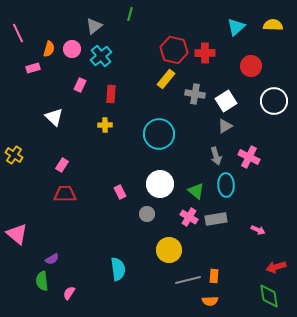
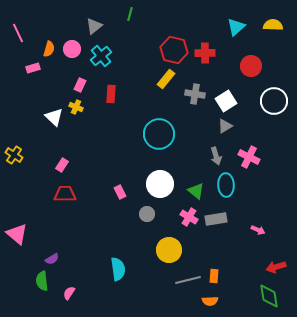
yellow cross at (105, 125): moved 29 px left, 18 px up; rotated 24 degrees clockwise
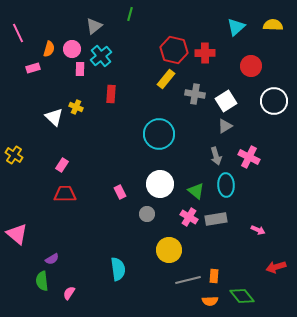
pink rectangle at (80, 85): moved 16 px up; rotated 24 degrees counterclockwise
green diamond at (269, 296): moved 27 px left; rotated 30 degrees counterclockwise
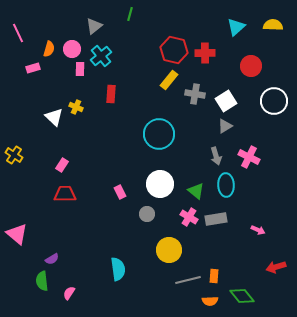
yellow rectangle at (166, 79): moved 3 px right, 1 px down
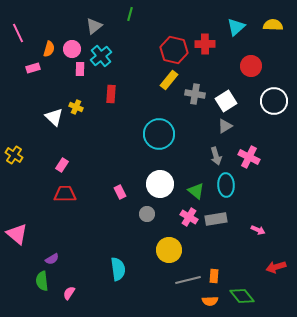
red cross at (205, 53): moved 9 px up
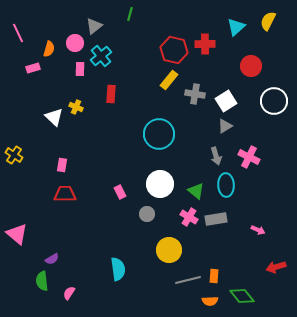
yellow semicircle at (273, 25): moved 5 px left, 4 px up; rotated 66 degrees counterclockwise
pink circle at (72, 49): moved 3 px right, 6 px up
pink rectangle at (62, 165): rotated 24 degrees counterclockwise
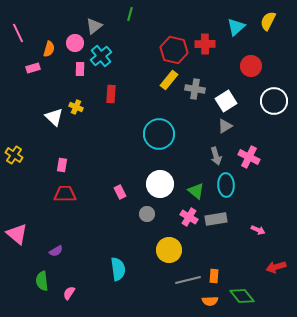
gray cross at (195, 94): moved 5 px up
purple semicircle at (52, 259): moved 4 px right, 8 px up
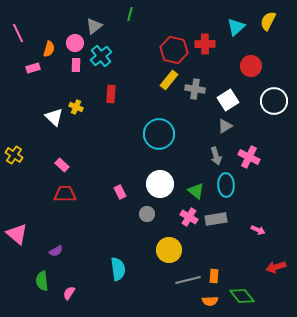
pink rectangle at (80, 69): moved 4 px left, 4 px up
white square at (226, 101): moved 2 px right, 1 px up
pink rectangle at (62, 165): rotated 56 degrees counterclockwise
